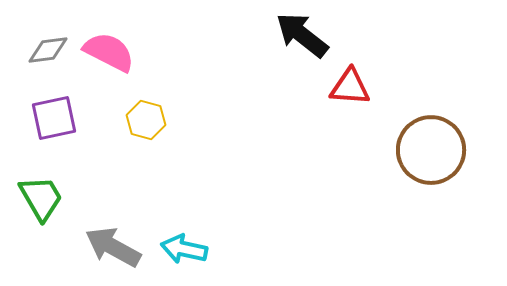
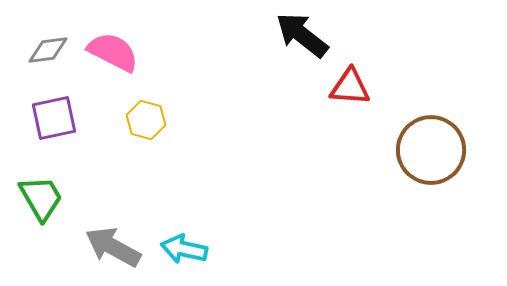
pink semicircle: moved 4 px right
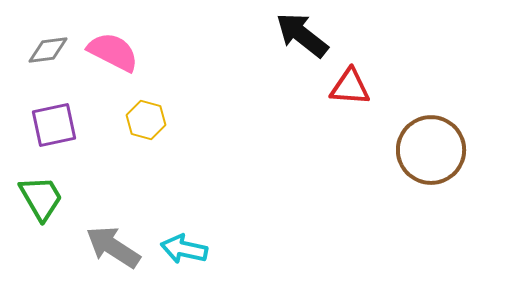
purple square: moved 7 px down
gray arrow: rotated 4 degrees clockwise
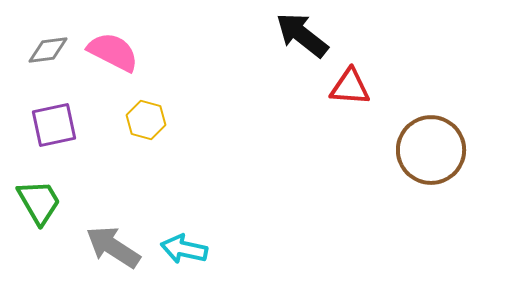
green trapezoid: moved 2 px left, 4 px down
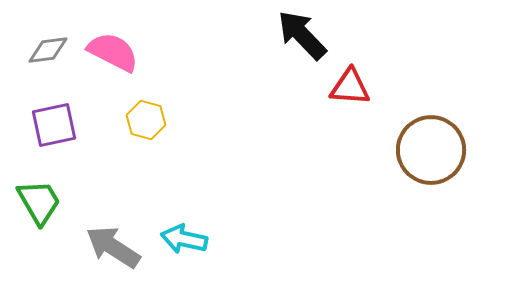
black arrow: rotated 8 degrees clockwise
cyan arrow: moved 10 px up
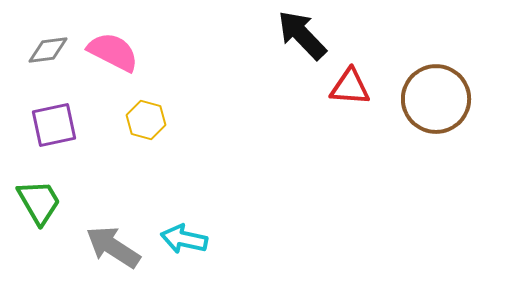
brown circle: moved 5 px right, 51 px up
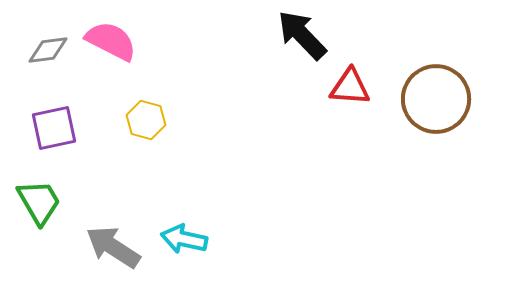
pink semicircle: moved 2 px left, 11 px up
purple square: moved 3 px down
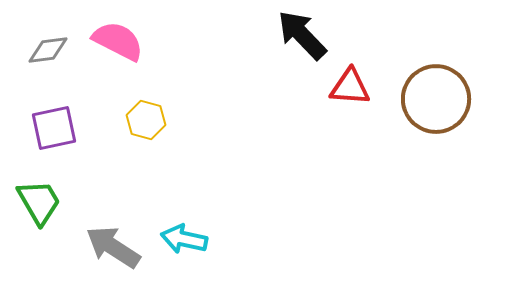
pink semicircle: moved 7 px right
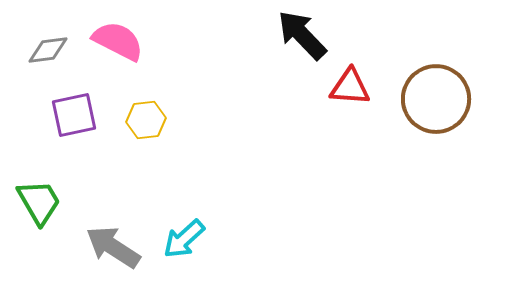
yellow hexagon: rotated 21 degrees counterclockwise
purple square: moved 20 px right, 13 px up
cyan arrow: rotated 54 degrees counterclockwise
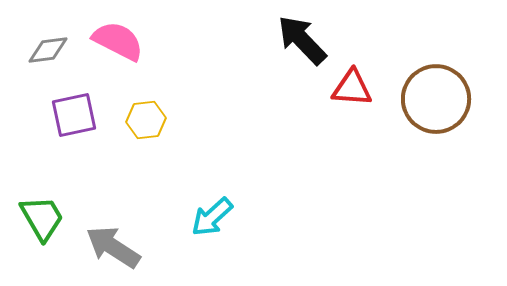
black arrow: moved 5 px down
red triangle: moved 2 px right, 1 px down
green trapezoid: moved 3 px right, 16 px down
cyan arrow: moved 28 px right, 22 px up
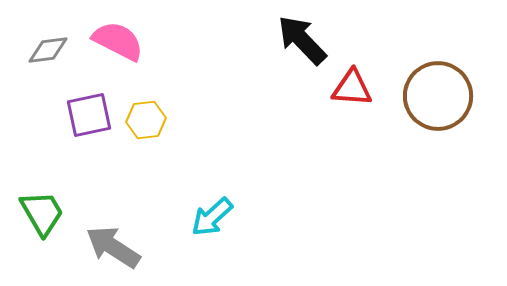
brown circle: moved 2 px right, 3 px up
purple square: moved 15 px right
green trapezoid: moved 5 px up
